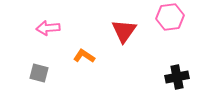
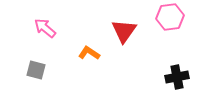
pink arrow: moved 3 px left; rotated 45 degrees clockwise
orange L-shape: moved 5 px right, 3 px up
gray square: moved 3 px left, 3 px up
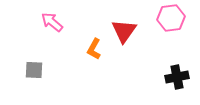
pink hexagon: moved 1 px right, 1 px down
pink arrow: moved 7 px right, 6 px up
orange L-shape: moved 5 px right, 4 px up; rotated 95 degrees counterclockwise
gray square: moved 2 px left; rotated 12 degrees counterclockwise
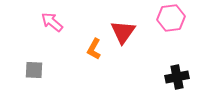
red triangle: moved 1 px left, 1 px down
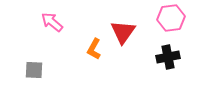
black cross: moved 9 px left, 20 px up
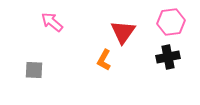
pink hexagon: moved 4 px down
orange L-shape: moved 10 px right, 11 px down
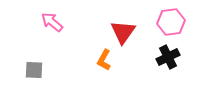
black cross: rotated 15 degrees counterclockwise
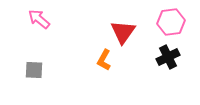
pink arrow: moved 13 px left, 3 px up
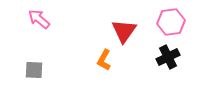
red triangle: moved 1 px right, 1 px up
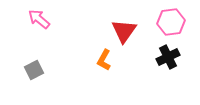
gray square: rotated 30 degrees counterclockwise
